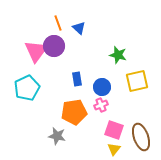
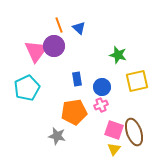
orange line: moved 1 px right, 2 px down
brown ellipse: moved 7 px left, 5 px up
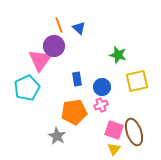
pink triangle: moved 4 px right, 9 px down
gray star: rotated 18 degrees clockwise
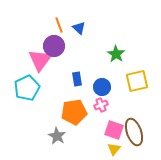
green star: moved 2 px left, 1 px up; rotated 18 degrees clockwise
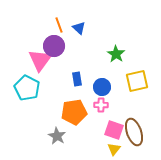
cyan pentagon: rotated 20 degrees counterclockwise
pink cross: rotated 24 degrees clockwise
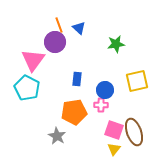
purple circle: moved 1 px right, 4 px up
green star: moved 10 px up; rotated 30 degrees clockwise
pink triangle: moved 7 px left
blue rectangle: rotated 16 degrees clockwise
blue circle: moved 3 px right, 3 px down
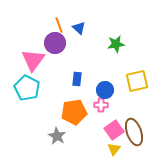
purple circle: moved 1 px down
pink square: rotated 36 degrees clockwise
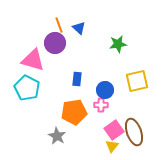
green star: moved 2 px right
pink triangle: rotated 50 degrees counterclockwise
yellow triangle: moved 2 px left, 3 px up
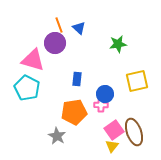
blue circle: moved 4 px down
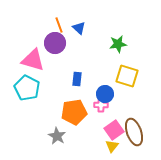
yellow square: moved 10 px left, 5 px up; rotated 30 degrees clockwise
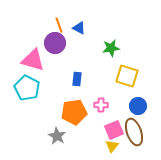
blue triangle: rotated 16 degrees counterclockwise
green star: moved 7 px left, 4 px down
blue circle: moved 33 px right, 12 px down
pink square: rotated 12 degrees clockwise
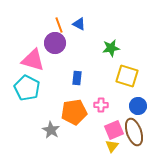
blue triangle: moved 4 px up
blue rectangle: moved 1 px up
gray star: moved 6 px left, 6 px up
